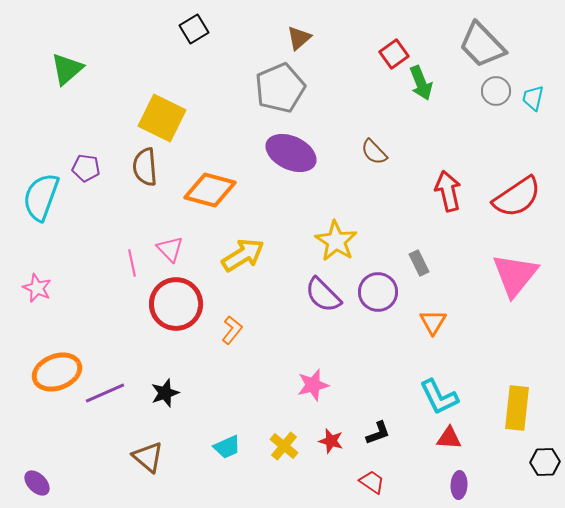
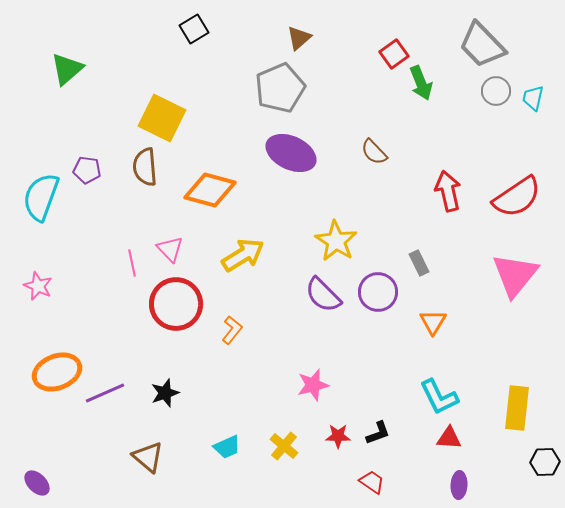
purple pentagon at (86, 168): moved 1 px right, 2 px down
pink star at (37, 288): moved 1 px right, 2 px up
red star at (331, 441): moved 7 px right, 5 px up; rotated 15 degrees counterclockwise
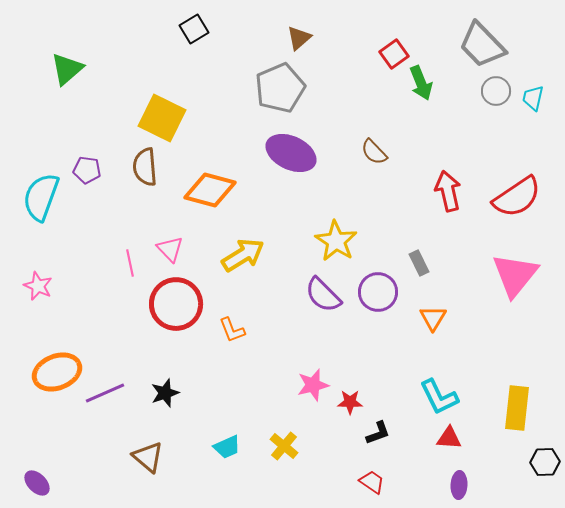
pink line at (132, 263): moved 2 px left
orange triangle at (433, 322): moved 4 px up
orange L-shape at (232, 330): rotated 120 degrees clockwise
red star at (338, 436): moved 12 px right, 34 px up
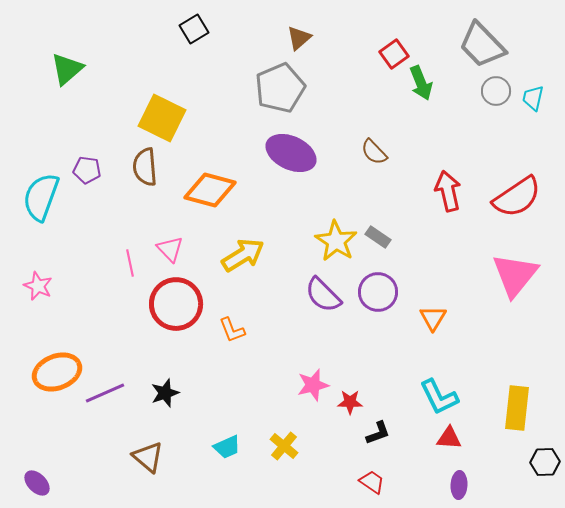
gray rectangle at (419, 263): moved 41 px left, 26 px up; rotated 30 degrees counterclockwise
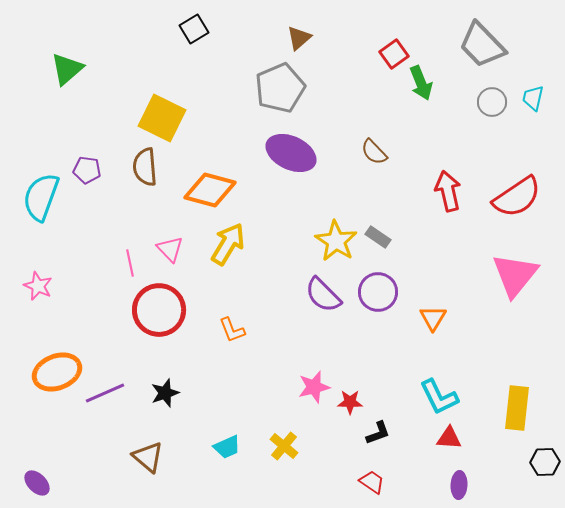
gray circle at (496, 91): moved 4 px left, 11 px down
yellow arrow at (243, 255): moved 15 px left, 11 px up; rotated 27 degrees counterclockwise
red circle at (176, 304): moved 17 px left, 6 px down
pink star at (313, 385): moved 1 px right, 2 px down
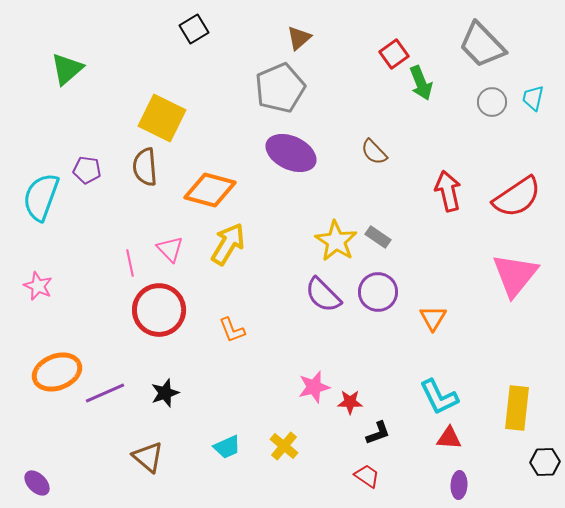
red trapezoid at (372, 482): moved 5 px left, 6 px up
